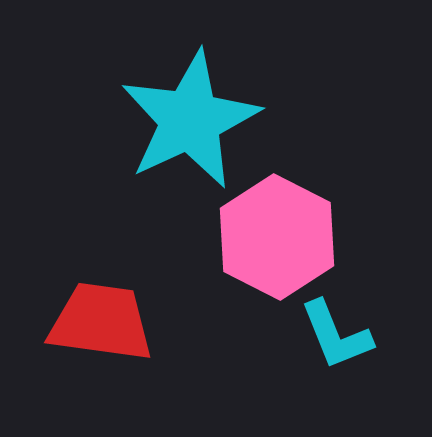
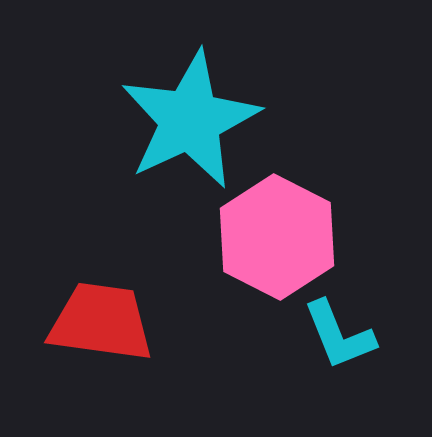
cyan L-shape: moved 3 px right
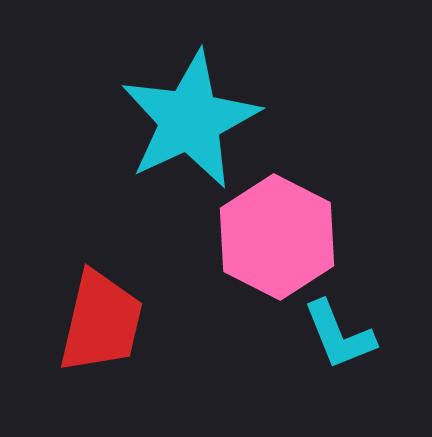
red trapezoid: rotated 95 degrees clockwise
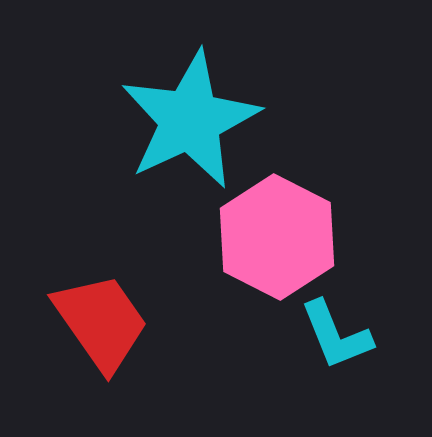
red trapezoid: rotated 48 degrees counterclockwise
cyan L-shape: moved 3 px left
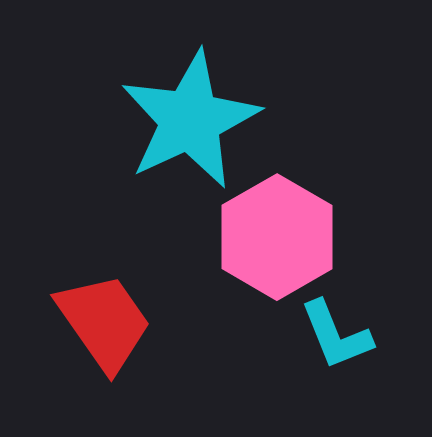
pink hexagon: rotated 3 degrees clockwise
red trapezoid: moved 3 px right
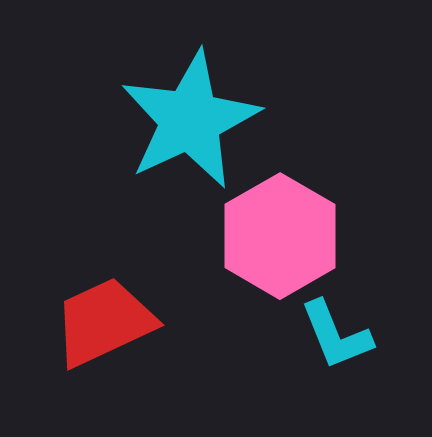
pink hexagon: moved 3 px right, 1 px up
red trapezoid: rotated 80 degrees counterclockwise
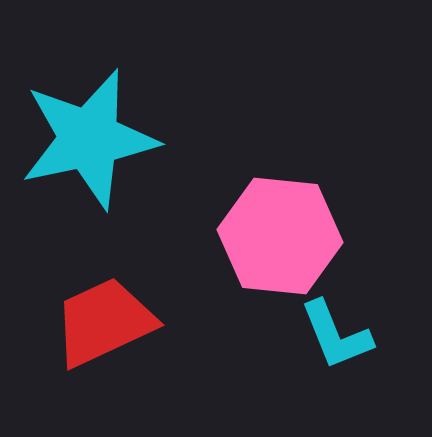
cyan star: moved 101 px left, 19 px down; rotated 13 degrees clockwise
pink hexagon: rotated 24 degrees counterclockwise
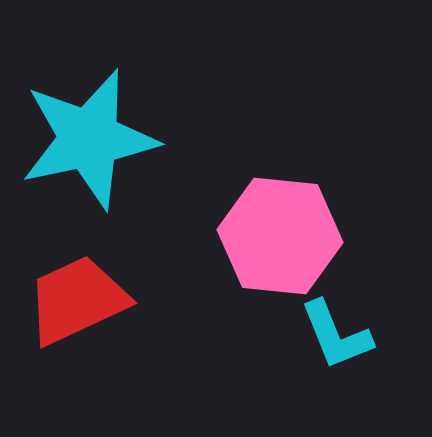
red trapezoid: moved 27 px left, 22 px up
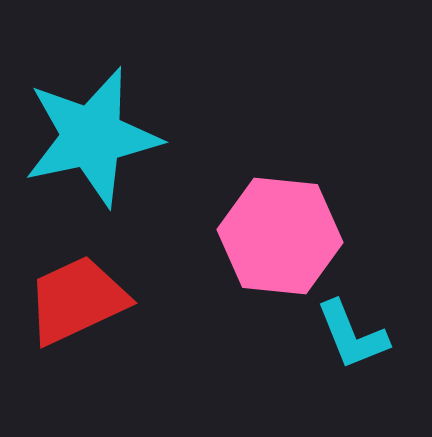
cyan star: moved 3 px right, 2 px up
cyan L-shape: moved 16 px right
